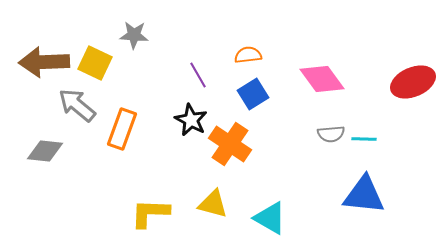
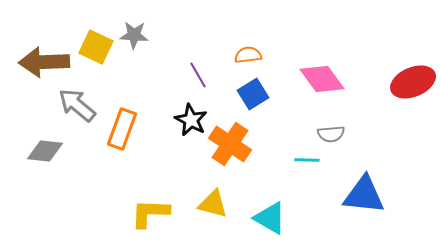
yellow square: moved 1 px right, 16 px up
cyan line: moved 57 px left, 21 px down
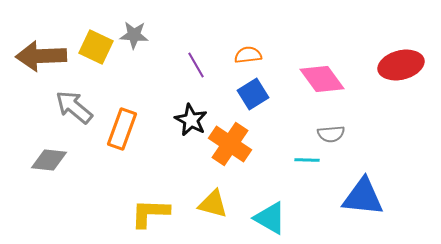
brown arrow: moved 3 px left, 6 px up
purple line: moved 2 px left, 10 px up
red ellipse: moved 12 px left, 17 px up; rotated 9 degrees clockwise
gray arrow: moved 3 px left, 2 px down
gray diamond: moved 4 px right, 9 px down
blue triangle: moved 1 px left, 2 px down
